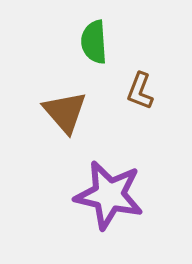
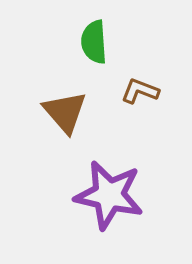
brown L-shape: rotated 90 degrees clockwise
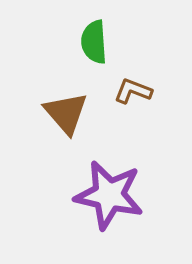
brown L-shape: moved 7 px left
brown triangle: moved 1 px right, 1 px down
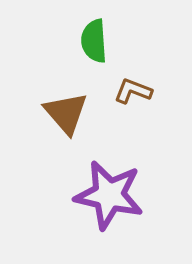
green semicircle: moved 1 px up
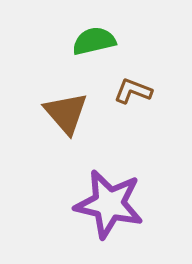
green semicircle: rotated 81 degrees clockwise
purple star: moved 9 px down
